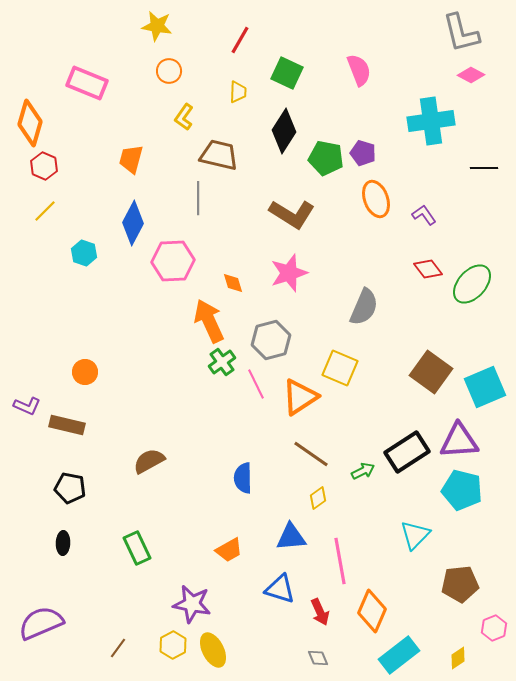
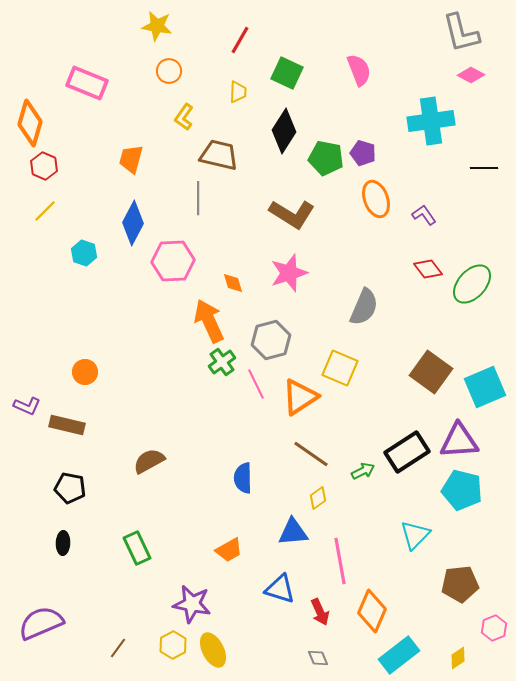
blue triangle at (291, 537): moved 2 px right, 5 px up
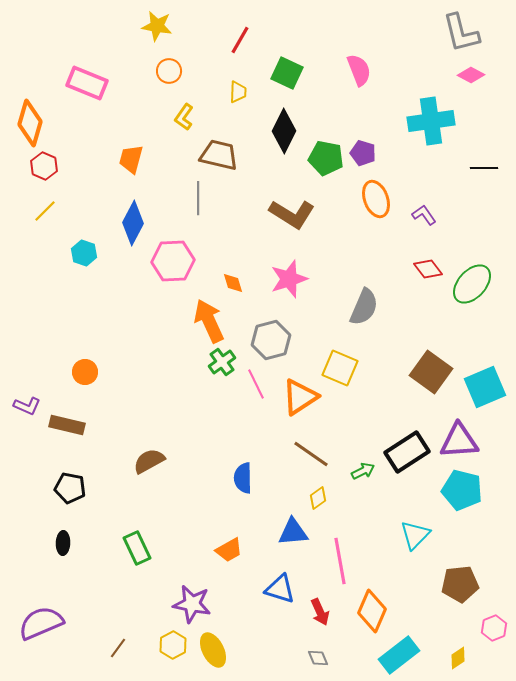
black diamond at (284, 131): rotated 6 degrees counterclockwise
pink star at (289, 273): moved 6 px down
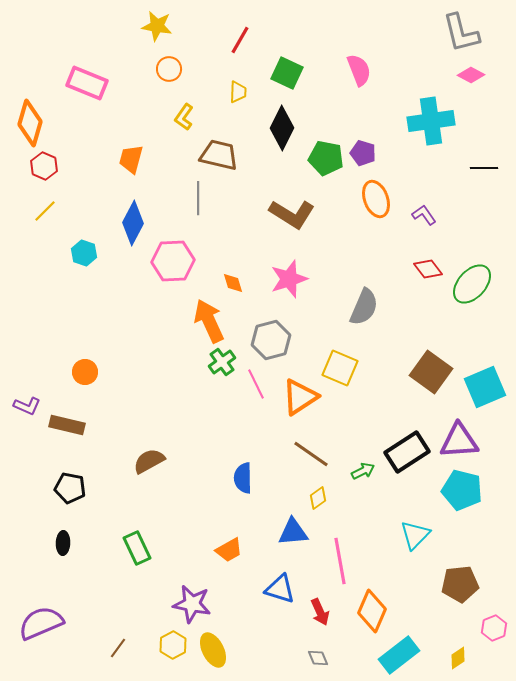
orange circle at (169, 71): moved 2 px up
black diamond at (284, 131): moved 2 px left, 3 px up
